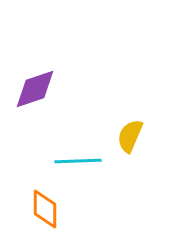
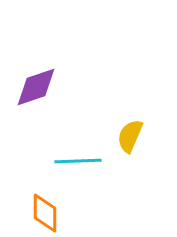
purple diamond: moved 1 px right, 2 px up
orange diamond: moved 4 px down
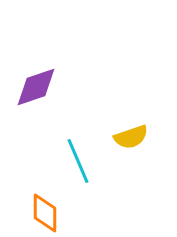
yellow semicircle: moved 1 px right, 1 px down; rotated 132 degrees counterclockwise
cyan line: rotated 69 degrees clockwise
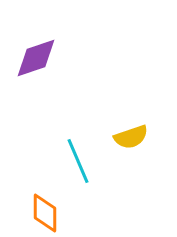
purple diamond: moved 29 px up
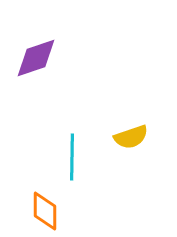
cyan line: moved 6 px left, 4 px up; rotated 24 degrees clockwise
orange diamond: moved 2 px up
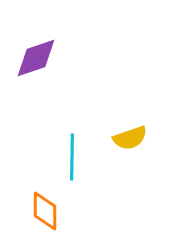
yellow semicircle: moved 1 px left, 1 px down
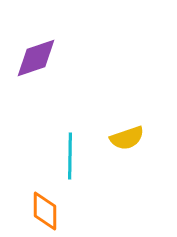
yellow semicircle: moved 3 px left
cyan line: moved 2 px left, 1 px up
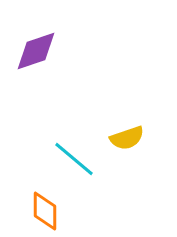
purple diamond: moved 7 px up
cyan line: moved 4 px right, 3 px down; rotated 51 degrees counterclockwise
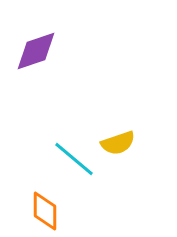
yellow semicircle: moved 9 px left, 5 px down
